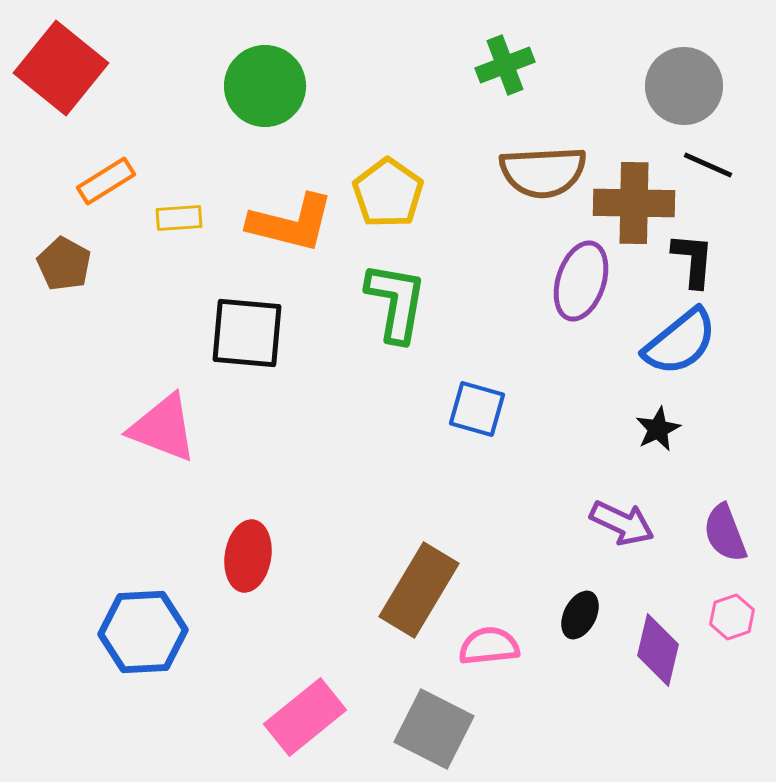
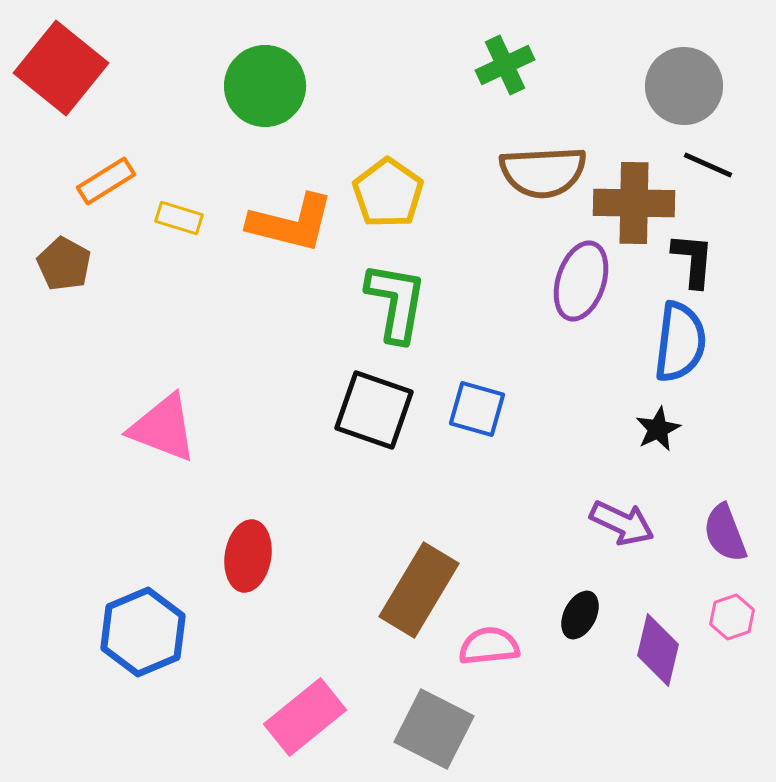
green cross: rotated 4 degrees counterclockwise
yellow rectangle: rotated 21 degrees clockwise
black square: moved 127 px right, 77 px down; rotated 14 degrees clockwise
blue semicircle: rotated 44 degrees counterclockwise
blue hexagon: rotated 20 degrees counterclockwise
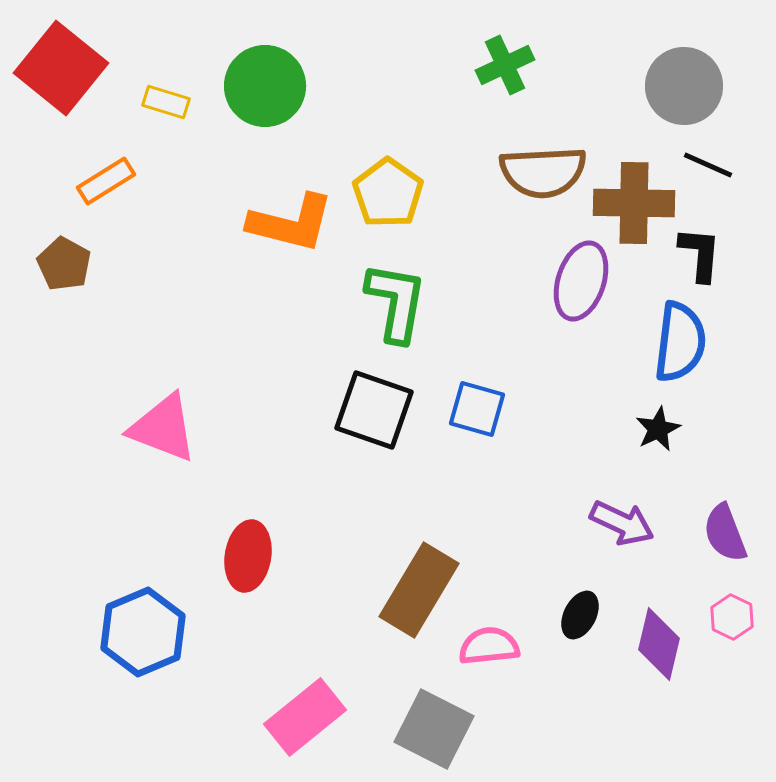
yellow rectangle: moved 13 px left, 116 px up
black L-shape: moved 7 px right, 6 px up
pink hexagon: rotated 15 degrees counterclockwise
purple diamond: moved 1 px right, 6 px up
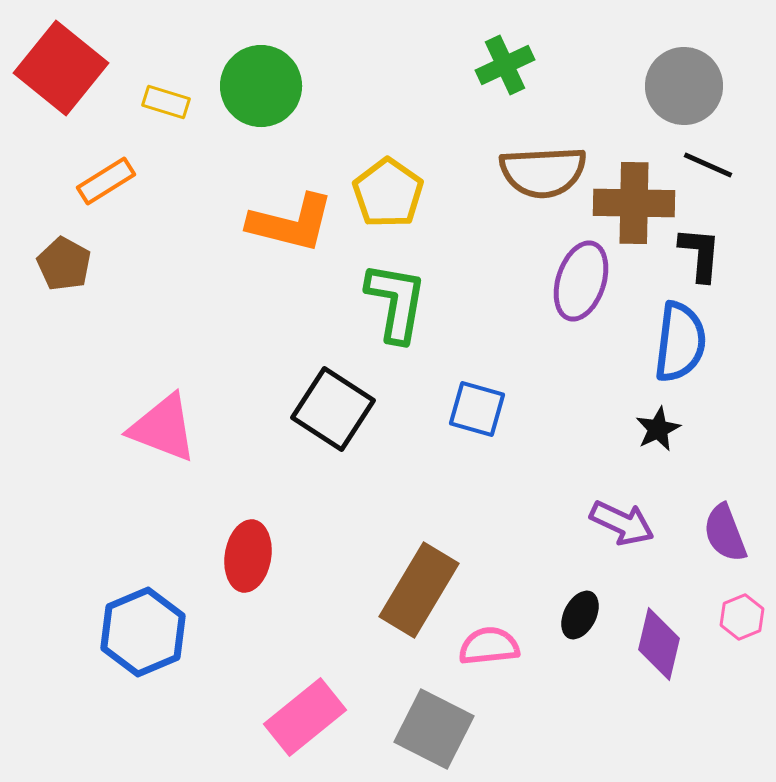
green circle: moved 4 px left
black square: moved 41 px left, 1 px up; rotated 14 degrees clockwise
pink hexagon: moved 10 px right; rotated 12 degrees clockwise
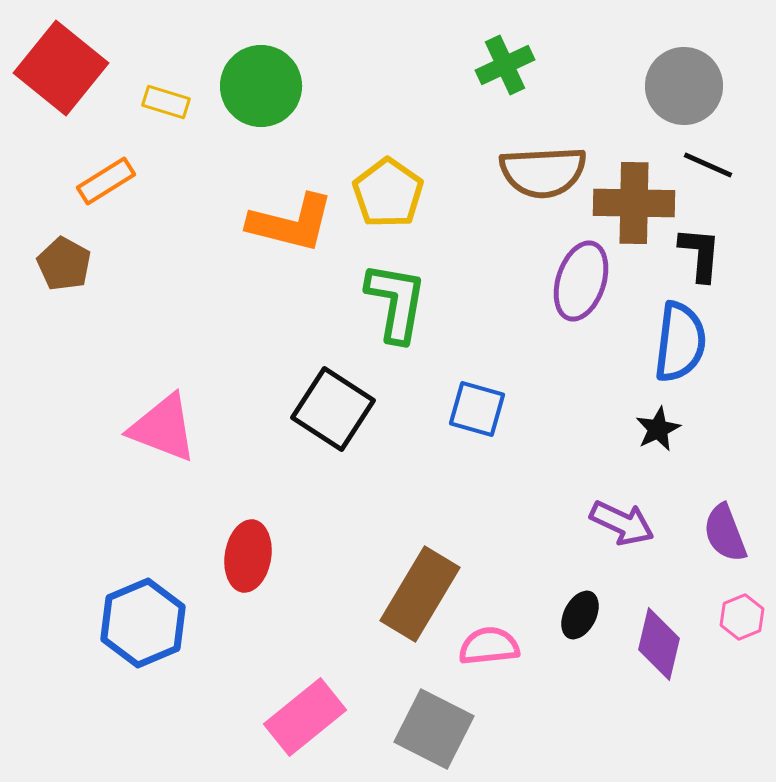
brown rectangle: moved 1 px right, 4 px down
blue hexagon: moved 9 px up
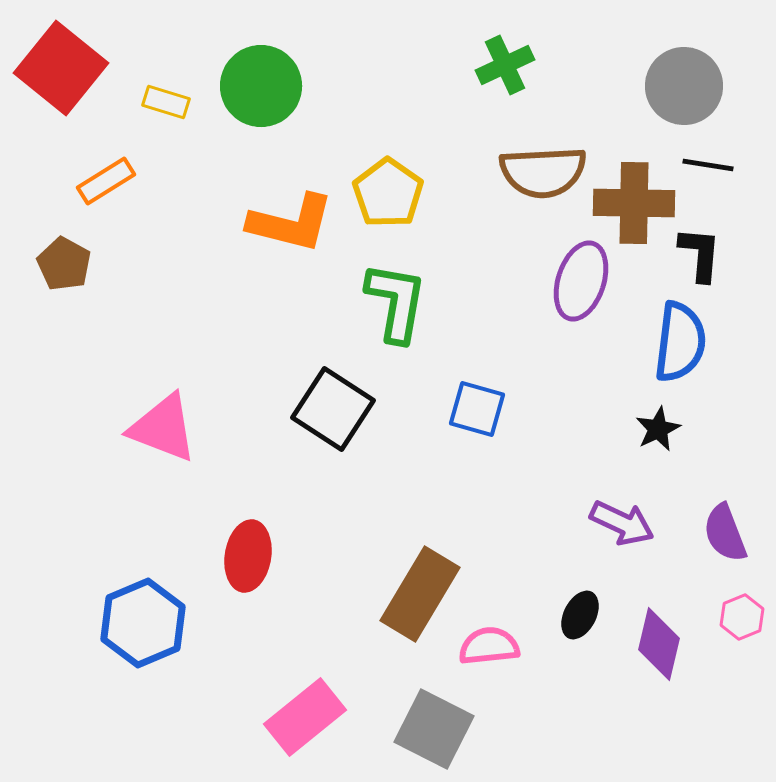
black line: rotated 15 degrees counterclockwise
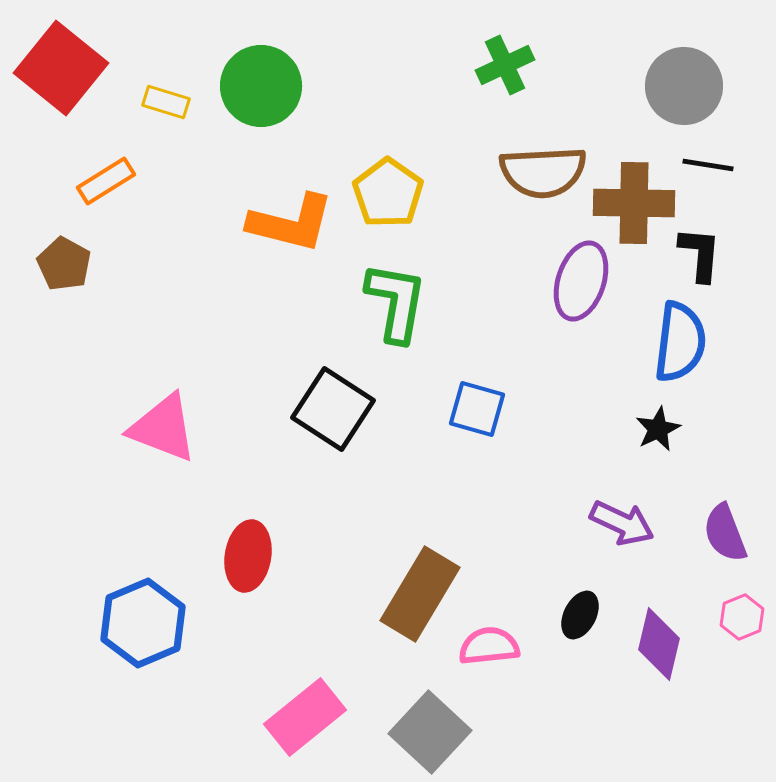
gray square: moved 4 px left, 3 px down; rotated 16 degrees clockwise
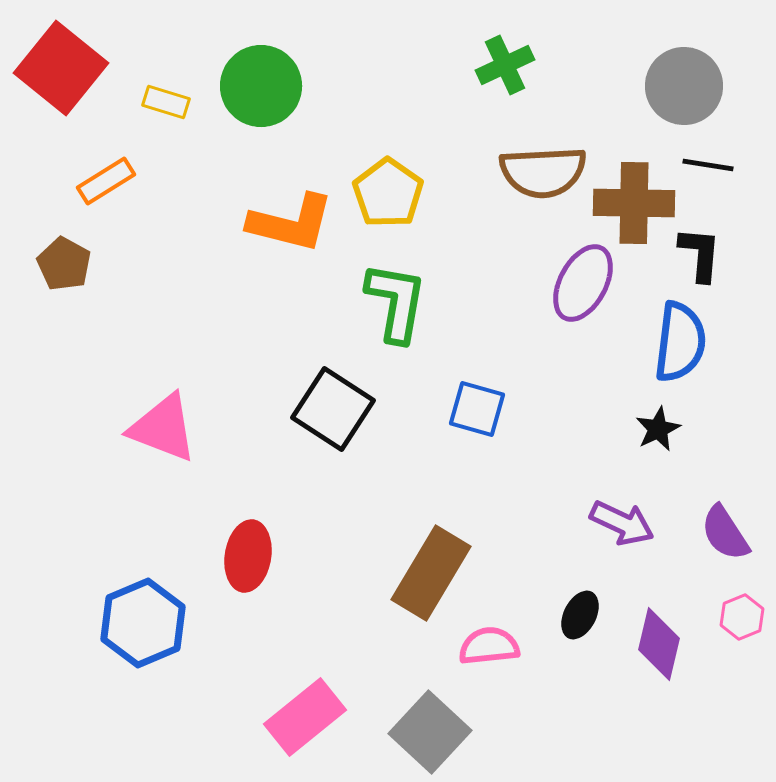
purple ellipse: moved 2 px right, 2 px down; rotated 10 degrees clockwise
purple semicircle: rotated 12 degrees counterclockwise
brown rectangle: moved 11 px right, 21 px up
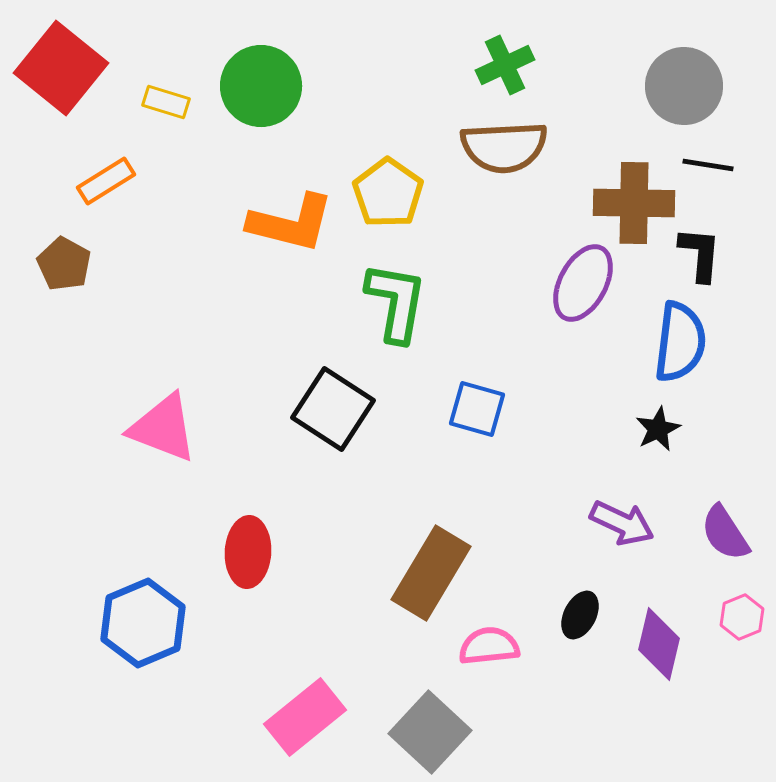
brown semicircle: moved 39 px left, 25 px up
red ellipse: moved 4 px up; rotated 6 degrees counterclockwise
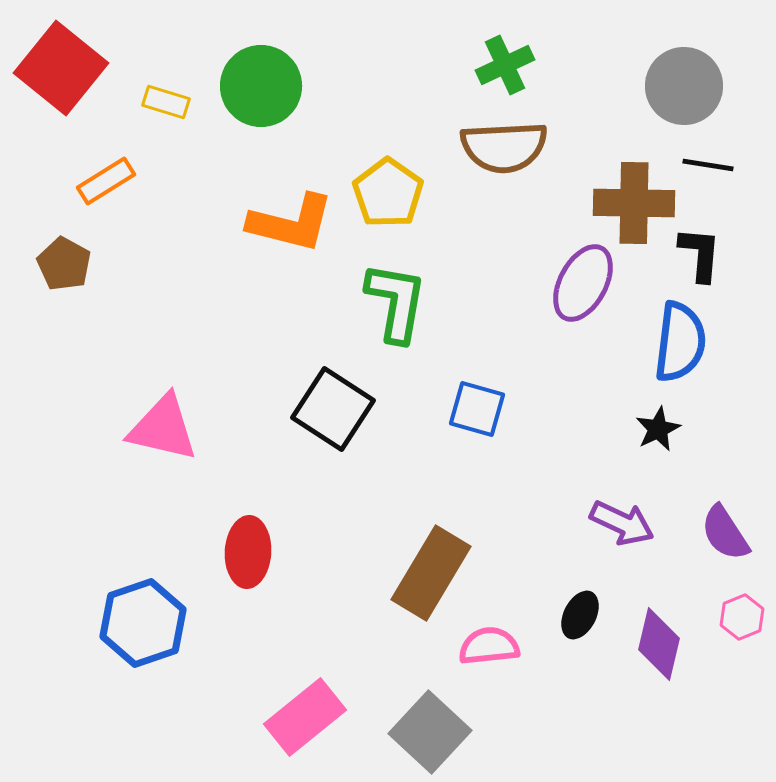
pink triangle: rotated 8 degrees counterclockwise
blue hexagon: rotated 4 degrees clockwise
